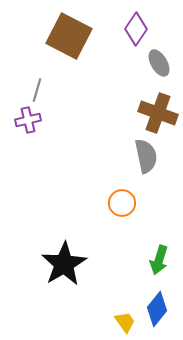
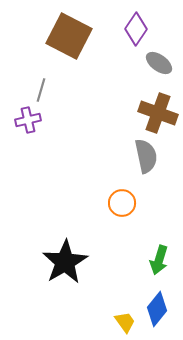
gray ellipse: rotated 24 degrees counterclockwise
gray line: moved 4 px right
black star: moved 1 px right, 2 px up
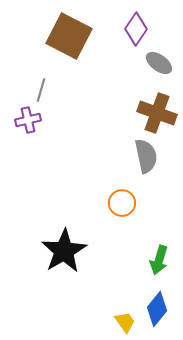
brown cross: moved 1 px left
black star: moved 1 px left, 11 px up
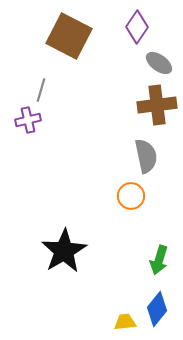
purple diamond: moved 1 px right, 2 px up
brown cross: moved 8 px up; rotated 27 degrees counterclockwise
orange circle: moved 9 px right, 7 px up
yellow trapezoid: rotated 60 degrees counterclockwise
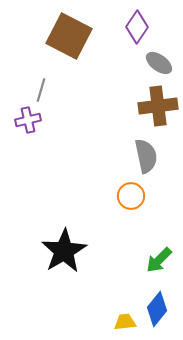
brown cross: moved 1 px right, 1 px down
green arrow: rotated 28 degrees clockwise
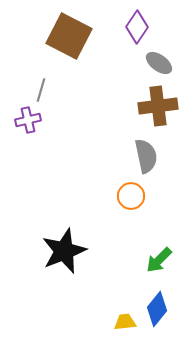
black star: rotated 9 degrees clockwise
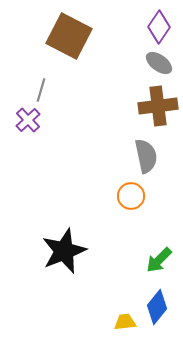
purple diamond: moved 22 px right
purple cross: rotated 30 degrees counterclockwise
blue diamond: moved 2 px up
